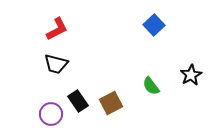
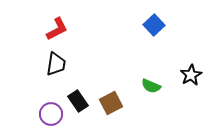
black trapezoid: rotated 95 degrees counterclockwise
green semicircle: rotated 30 degrees counterclockwise
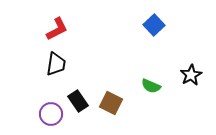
brown square: rotated 35 degrees counterclockwise
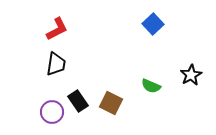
blue square: moved 1 px left, 1 px up
purple circle: moved 1 px right, 2 px up
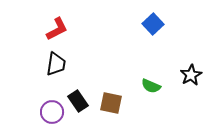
brown square: rotated 15 degrees counterclockwise
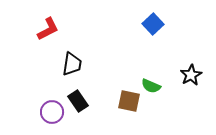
red L-shape: moved 9 px left
black trapezoid: moved 16 px right
brown square: moved 18 px right, 2 px up
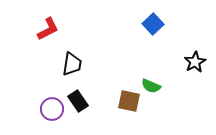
black star: moved 4 px right, 13 px up
purple circle: moved 3 px up
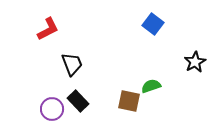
blue square: rotated 10 degrees counterclockwise
black trapezoid: rotated 30 degrees counterclockwise
green semicircle: rotated 138 degrees clockwise
black rectangle: rotated 10 degrees counterclockwise
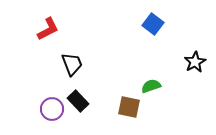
brown square: moved 6 px down
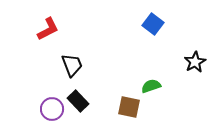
black trapezoid: moved 1 px down
